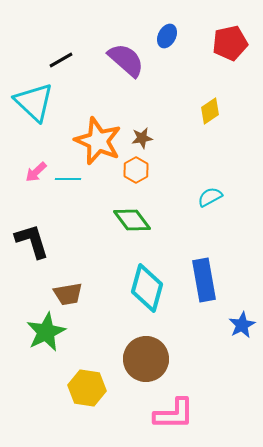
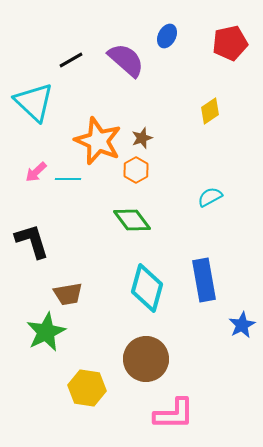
black line: moved 10 px right
brown star: rotated 10 degrees counterclockwise
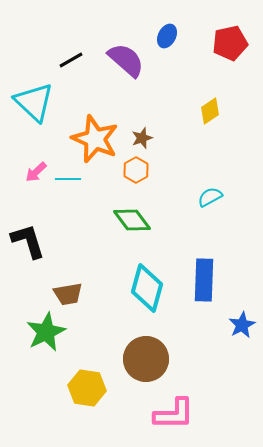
orange star: moved 3 px left, 2 px up
black L-shape: moved 4 px left
blue rectangle: rotated 12 degrees clockwise
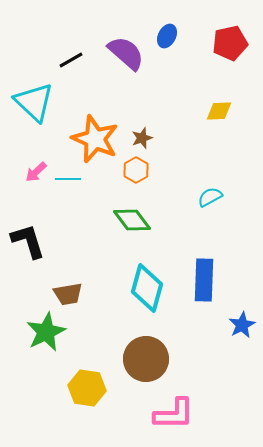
purple semicircle: moved 7 px up
yellow diamond: moved 9 px right; rotated 32 degrees clockwise
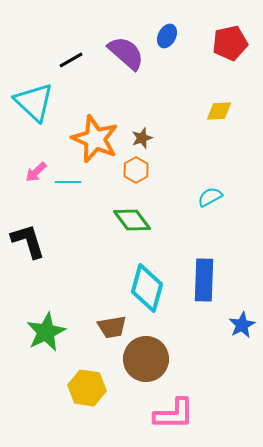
cyan line: moved 3 px down
brown trapezoid: moved 44 px right, 33 px down
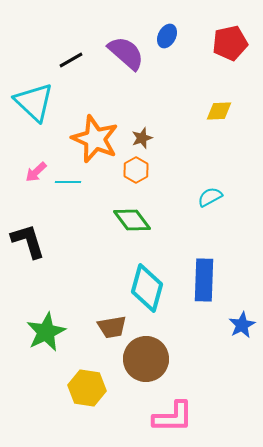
pink L-shape: moved 1 px left, 3 px down
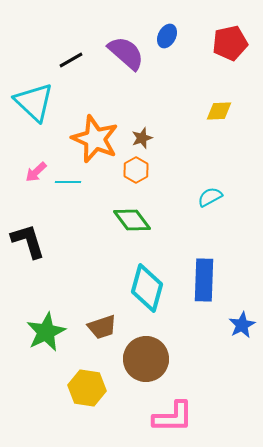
brown trapezoid: moved 10 px left; rotated 8 degrees counterclockwise
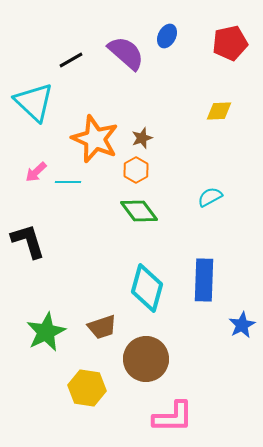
green diamond: moved 7 px right, 9 px up
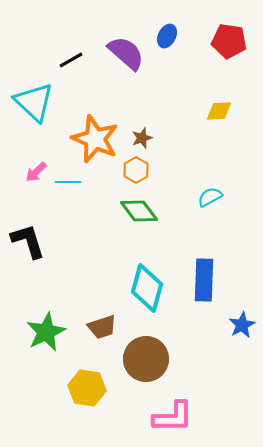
red pentagon: moved 1 px left, 2 px up; rotated 20 degrees clockwise
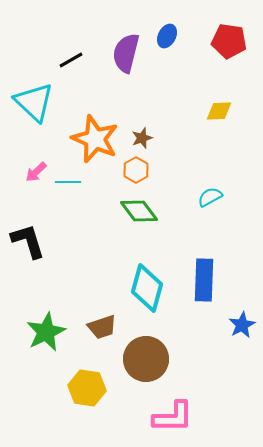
purple semicircle: rotated 117 degrees counterclockwise
